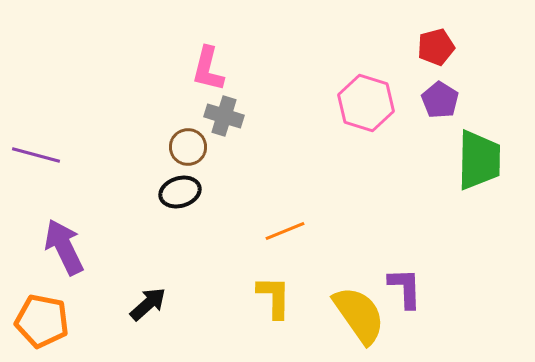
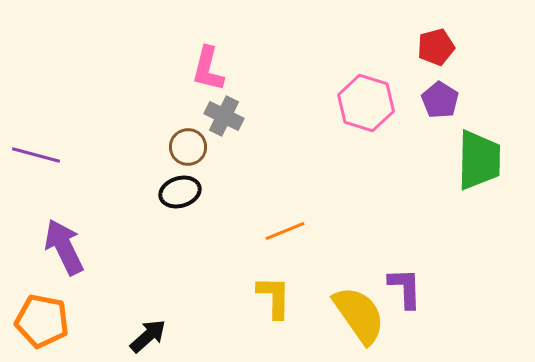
gray cross: rotated 9 degrees clockwise
black arrow: moved 32 px down
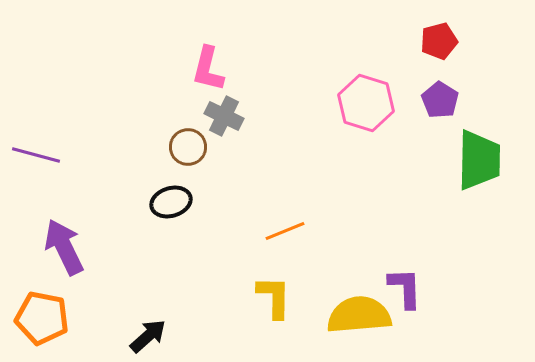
red pentagon: moved 3 px right, 6 px up
black ellipse: moved 9 px left, 10 px down
yellow semicircle: rotated 60 degrees counterclockwise
orange pentagon: moved 3 px up
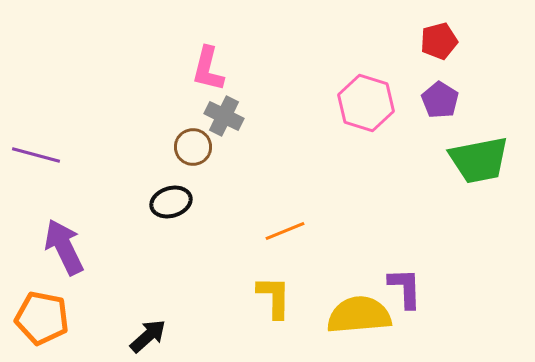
brown circle: moved 5 px right
green trapezoid: rotated 78 degrees clockwise
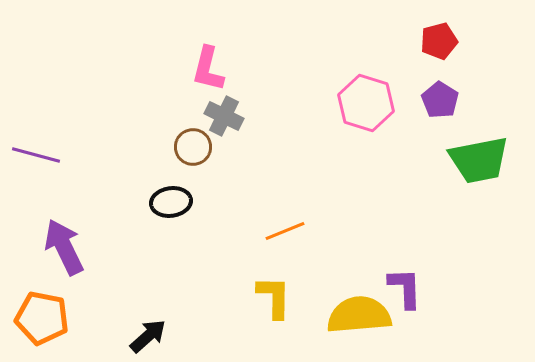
black ellipse: rotated 9 degrees clockwise
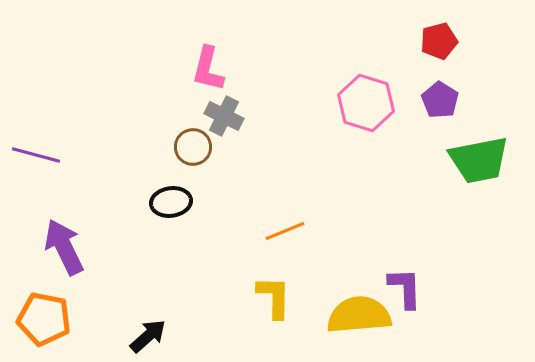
orange pentagon: moved 2 px right, 1 px down
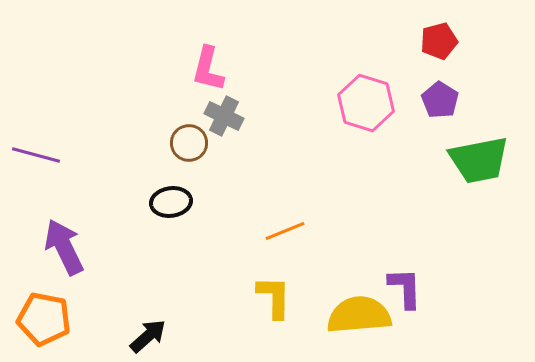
brown circle: moved 4 px left, 4 px up
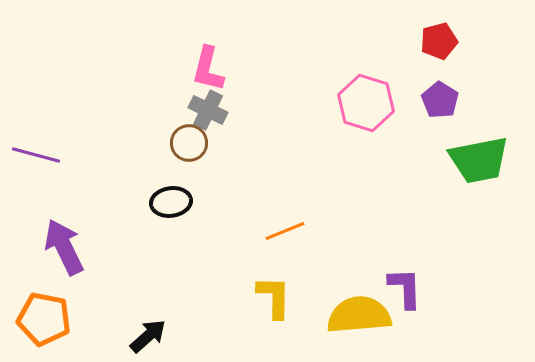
gray cross: moved 16 px left, 6 px up
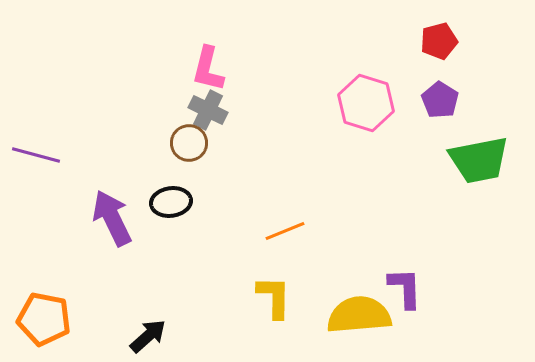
purple arrow: moved 48 px right, 29 px up
